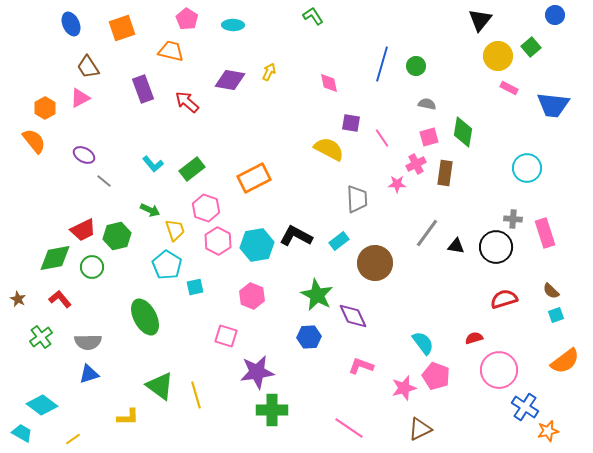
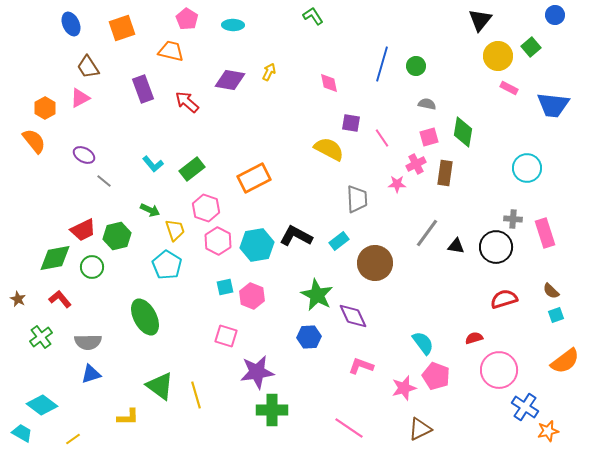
cyan square at (195, 287): moved 30 px right
blue triangle at (89, 374): moved 2 px right
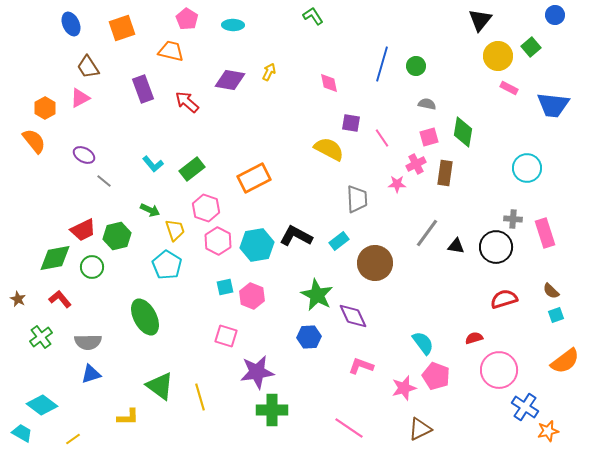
yellow line at (196, 395): moved 4 px right, 2 px down
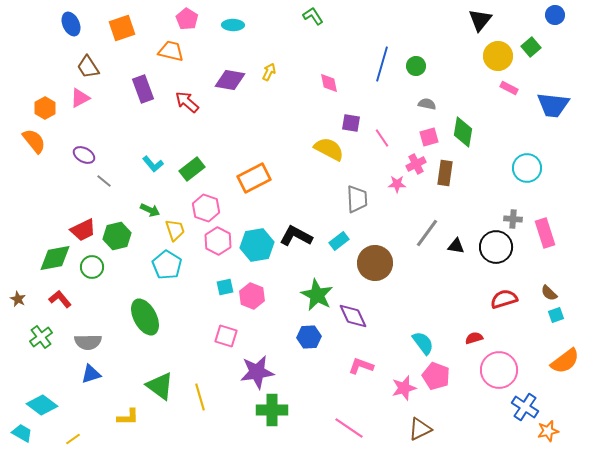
brown semicircle at (551, 291): moved 2 px left, 2 px down
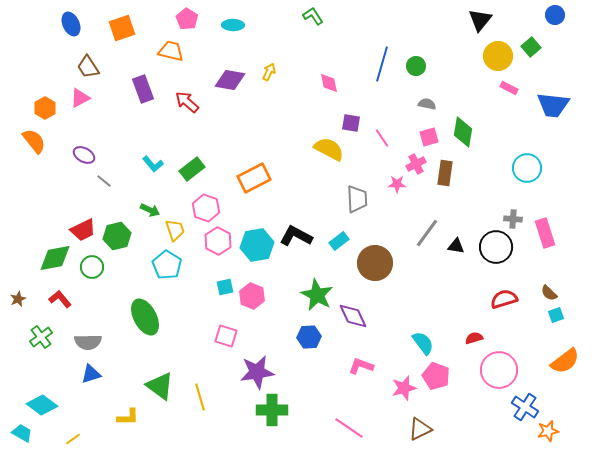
brown star at (18, 299): rotated 21 degrees clockwise
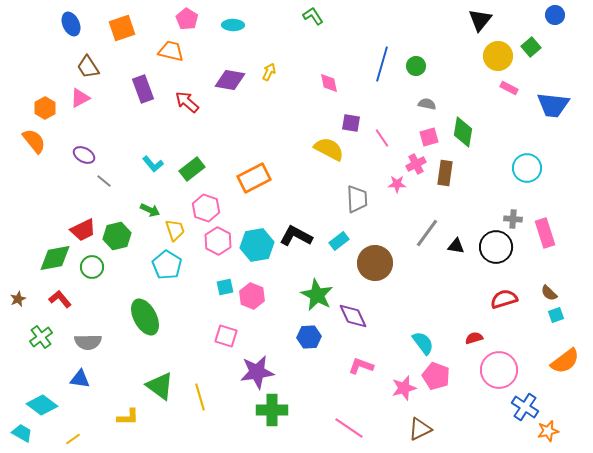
blue triangle at (91, 374): moved 11 px left, 5 px down; rotated 25 degrees clockwise
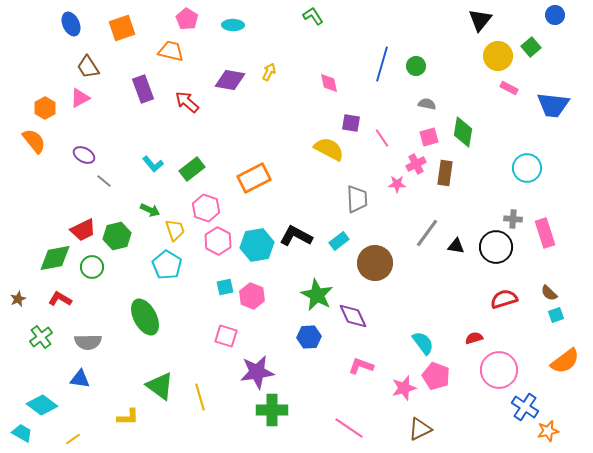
red L-shape at (60, 299): rotated 20 degrees counterclockwise
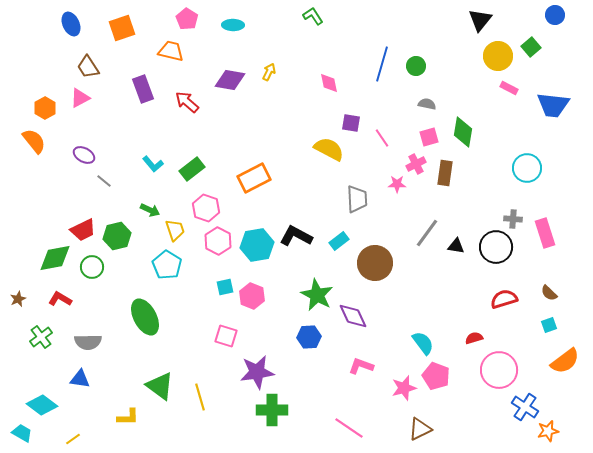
cyan square at (556, 315): moved 7 px left, 10 px down
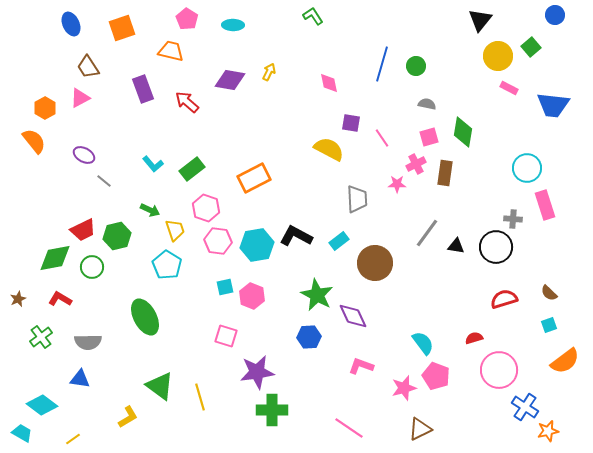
pink rectangle at (545, 233): moved 28 px up
pink hexagon at (218, 241): rotated 20 degrees counterclockwise
yellow L-shape at (128, 417): rotated 30 degrees counterclockwise
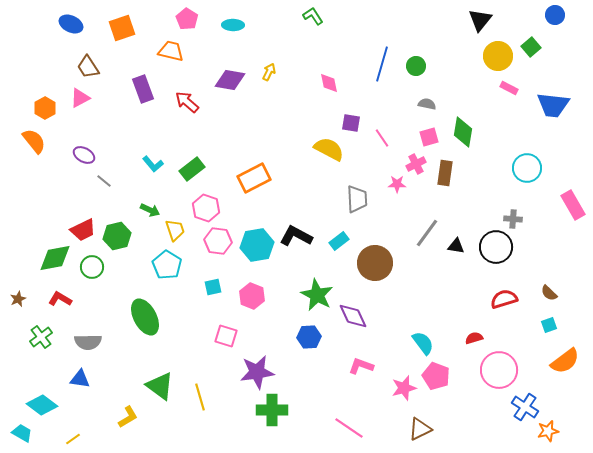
blue ellipse at (71, 24): rotated 40 degrees counterclockwise
pink rectangle at (545, 205): moved 28 px right; rotated 12 degrees counterclockwise
cyan square at (225, 287): moved 12 px left
